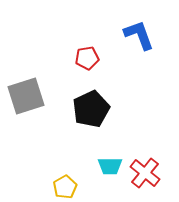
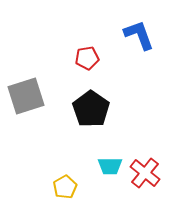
black pentagon: rotated 12 degrees counterclockwise
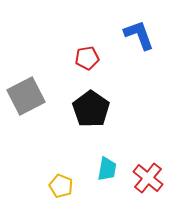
gray square: rotated 9 degrees counterclockwise
cyan trapezoid: moved 3 px left, 3 px down; rotated 80 degrees counterclockwise
red cross: moved 3 px right, 5 px down
yellow pentagon: moved 4 px left, 1 px up; rotated 20 degrees counterclockwise
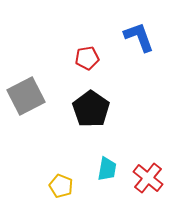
blue L-shape: moved 2 px down
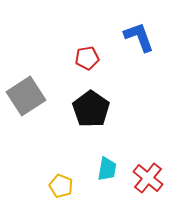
gray square: rotated 6 degrees counterclockwise
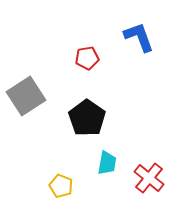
black pentagon: moved 4 px left, 9 px down
cyan trapezoid: moved 6 px up
red cross: moved 1 px right
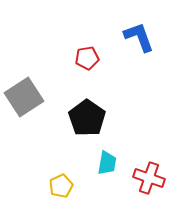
gray square: moved 2 px left, 1 px down
red cross: rotated 20 degrees counterclockwise
yellow pentagon: rotated 25 degrees clockwise
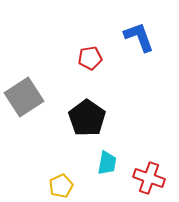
red pentagon: moved 3 px right
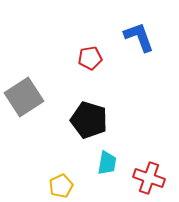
black pentagon: moved 2 px right, 2 px down; rotated 18 degrees counterclockwise
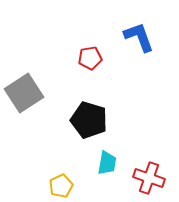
gray square: moved 4 px up
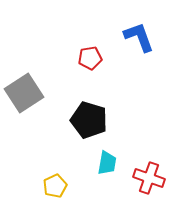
yellow pentagon: moved 6 px left
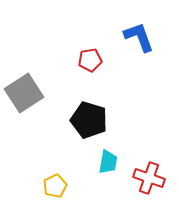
red pentagon: moved 2 px down
cyan trapezoid: moved 1 px right, 1 px up
